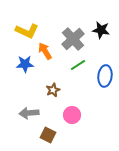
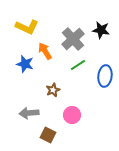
yellow L-shape: moved 4 px up
blue star: rotated 18 degrees clockwise
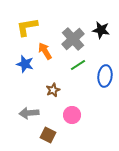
yellow L-shape: rotated 145 degrees clockwise
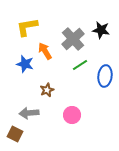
green line: moved 2 px right
brown star: moved 6 px left
brown square: moved 33 px left, 1 px up
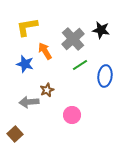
gray arrow: moved 11 px up
brown square: rotated 21 degrees clockwise
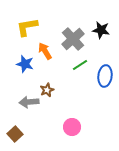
pink circle: moved 12 px down
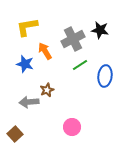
black star: moved 1 px left
gray cross: rotated 15 degrees clockwise
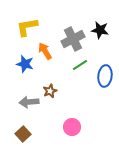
brown star: moved 3 px right, 1 px down
brown square: moved 8 px right
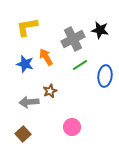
orange arrow: moved 1 px right, 6 px down
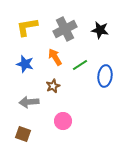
gray cross: moved 8 px left, 10 px up
orange arrow: moved 9 px right
brown star: moved 3 px right, 5 px up
pink circle: moved 9 px left, 6 px up
brown square: rotated 28 degrees counterclockwise
